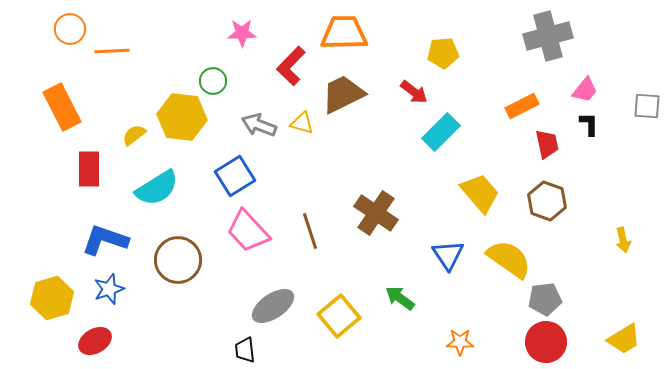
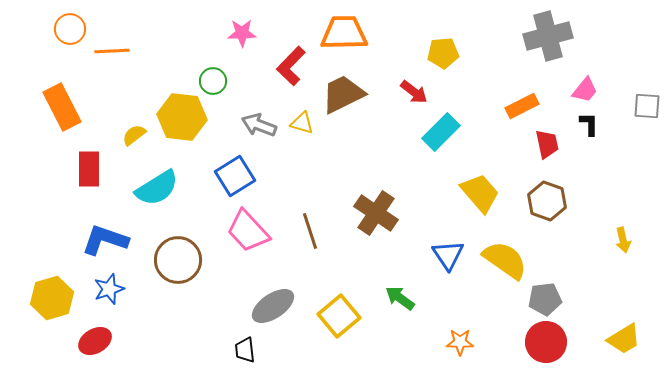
yellow semicircle at (509, 259): moved 4 px left, 1 px down
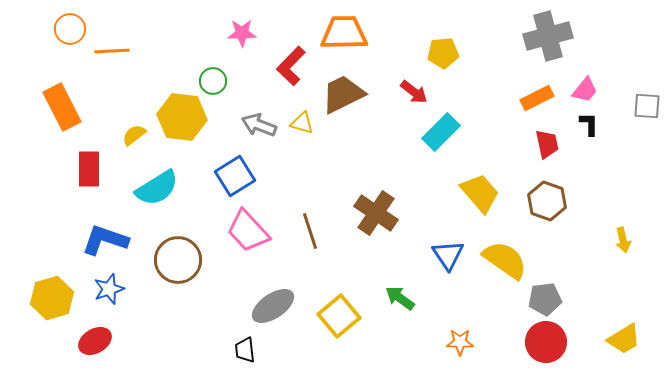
orange rectangle at (522, 106): moved 15 px right, 8 px up
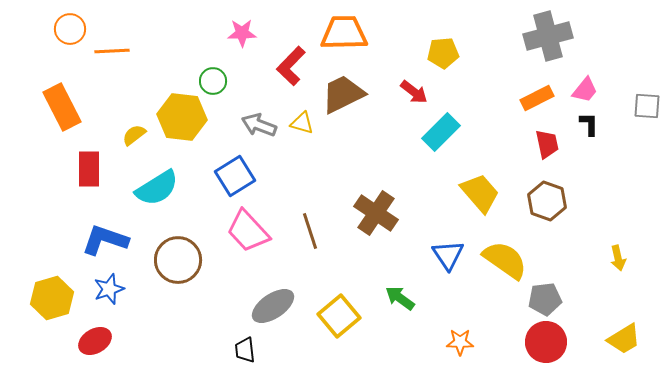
yellow arrow at (623, 240): moved 5 px left, 18 px down
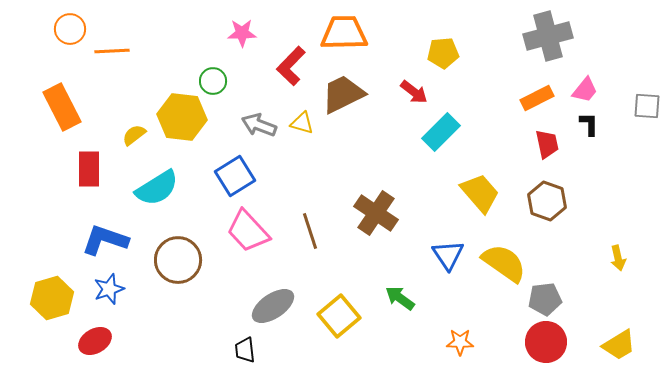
yellow semicircle at (505, 260): moved 1 px left, 3 px down
yellow trapezoid at (624, 339): moved 5 px left, 6 px down
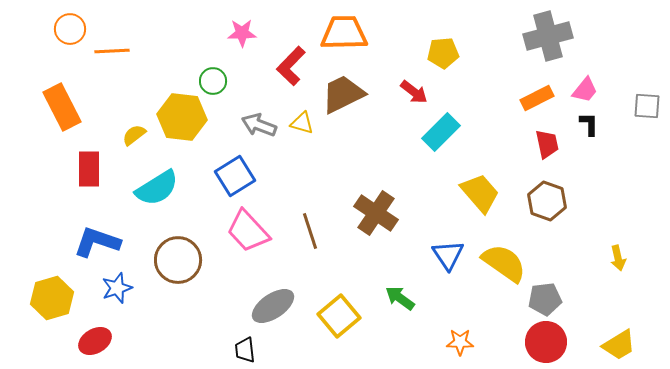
blue L-shape at (105, 240): moved 8 px left, 2 px down
blue star at (109, 289): moved 8 px right, 1 px up
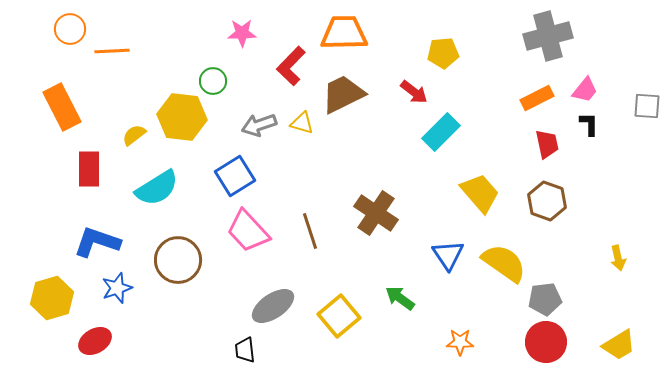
gray arrow at (259, 125): rotated 40 degrees counterclockwise
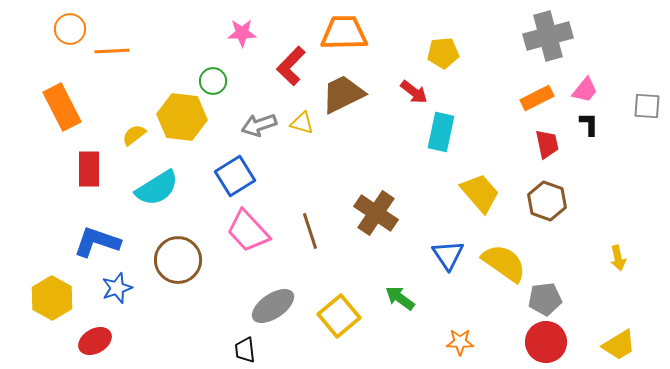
cyan rectangle at (441, 132): rotated 33 degrees counterclockwise
yellow hexagon at (52, 298): rotated 15 degrees counterclockwise
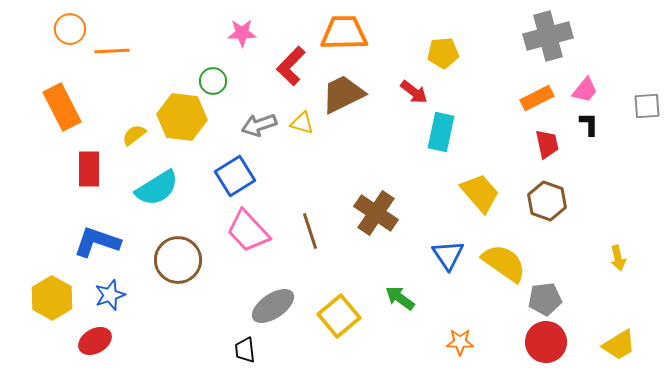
gray square at (647, 106): rotated 8 degrees counterclockwise
blue star at (117, 288): moved 7 px left, 7 px down
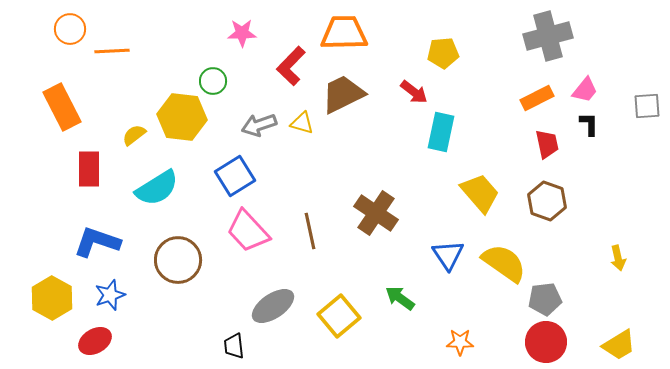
brown line at (310, 231): rotated 6 degrees clockwise
black trapezoid at (245, 350): moved 11 px left, 4 px up
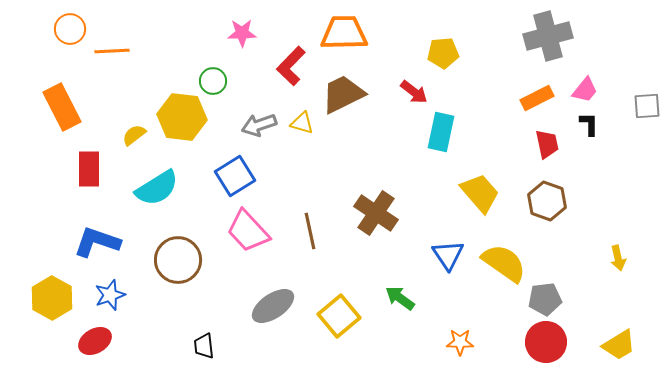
black trapezoid at (234, 346): moved 30 px left
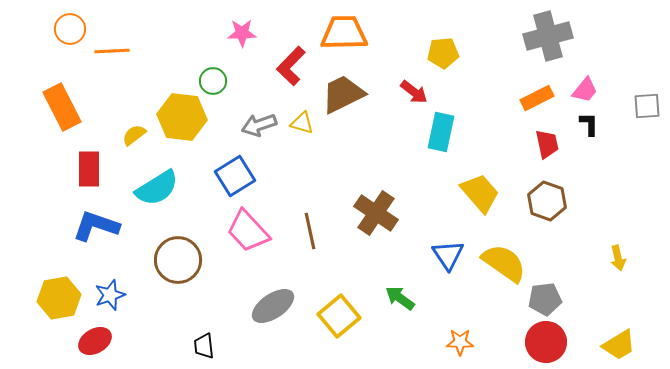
blue L-shape at (97, 242): moved 1 px left, 16 px up
yellow hexagon at (52, 298): moved 7 px right; rotated 21 degrees clockwise
